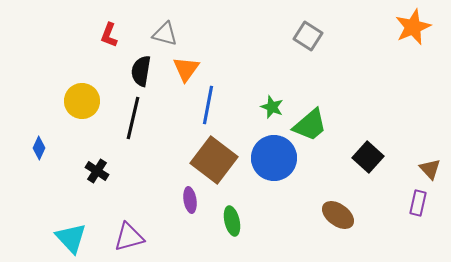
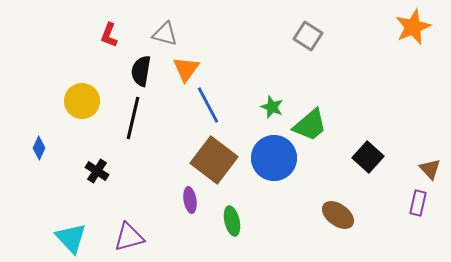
blue line: rotated 39 degrees counterclockwise
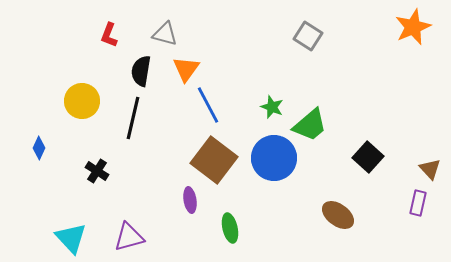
green ellipse: moved 2 px left, 7 px down
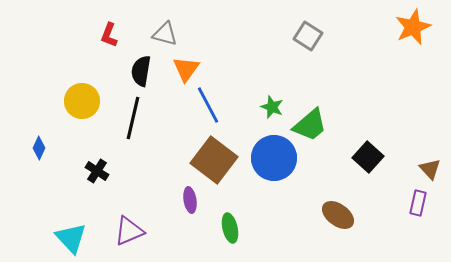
purple triangle: moved 6 px up; rotated 8 degrees counterclockwise
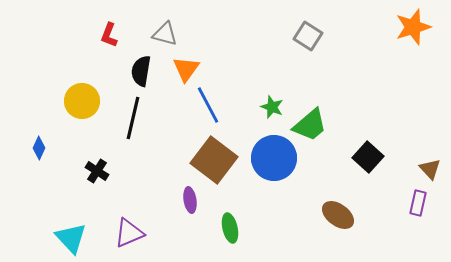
orange star: rotated 6 degrees clockwise
purple triangle: moved 2 px down
